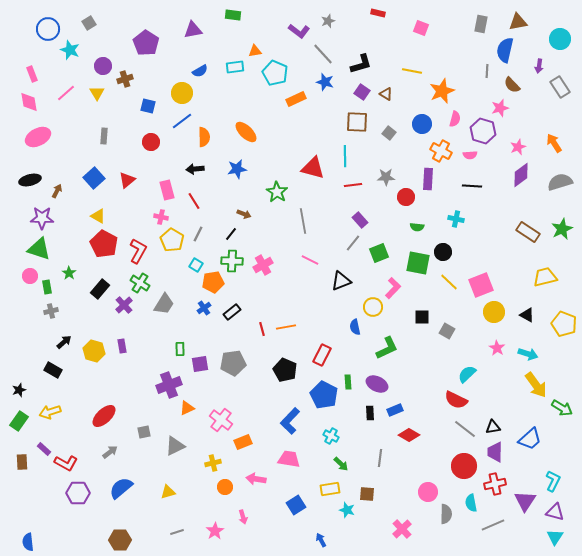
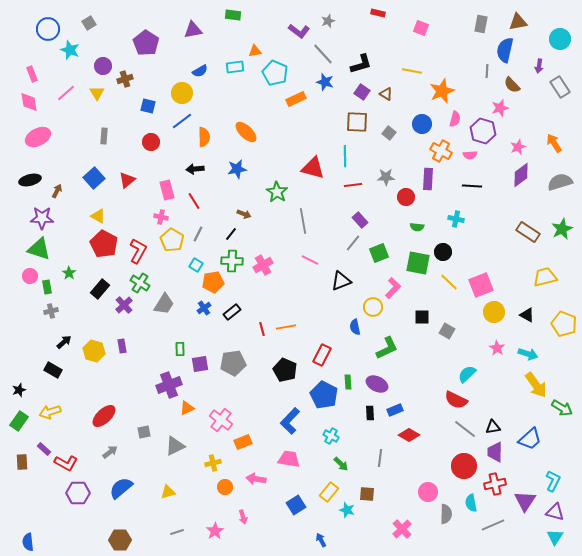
yellow rectangle at (330, 489): moved 1 px left, 3 px down; rotated 42 degrees counterclockwise
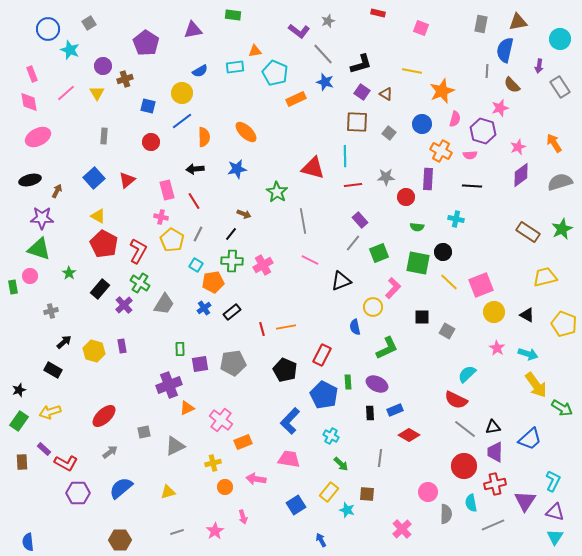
green rectangle at (47, 287): moved 34 px left
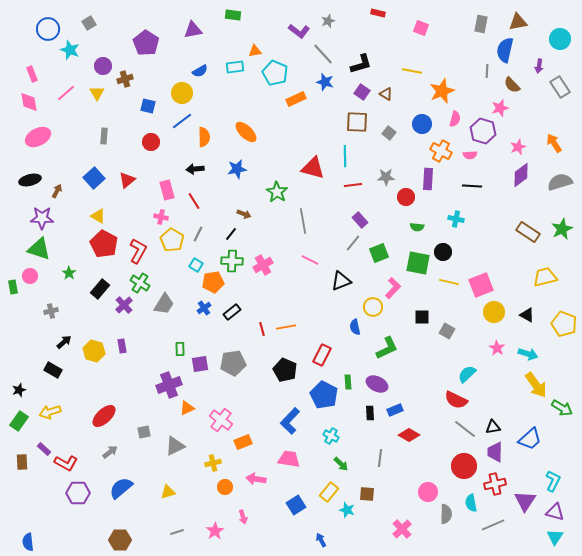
yellow line at (449, 282): rotated 30 degrees counterclockwise
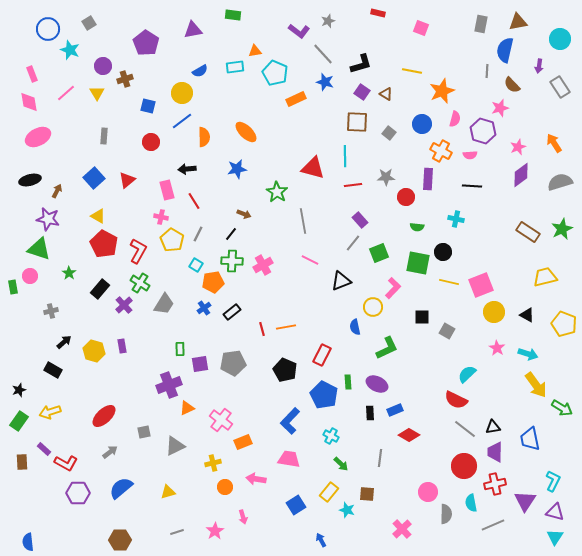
black arrow at (195, 169): moved 8 px left
purple star at (42, 218): moved 6 px right, 1 px down; rotated 10 degrees clockwise
blue trapezoid at (530, 439): rotated 120 degrees clockwise
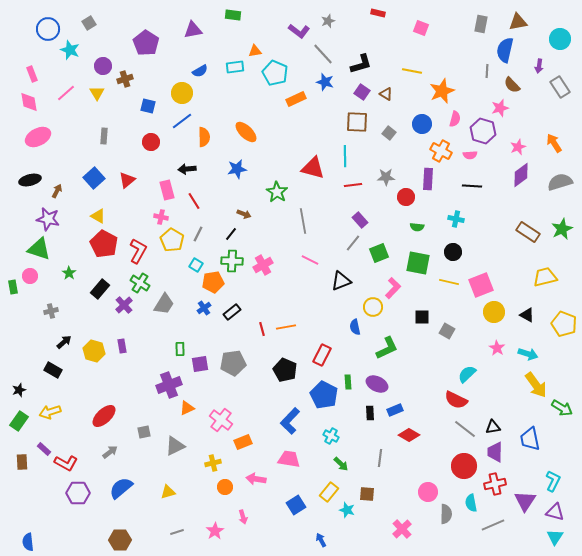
black circle at (443, 252): moved 10 px right
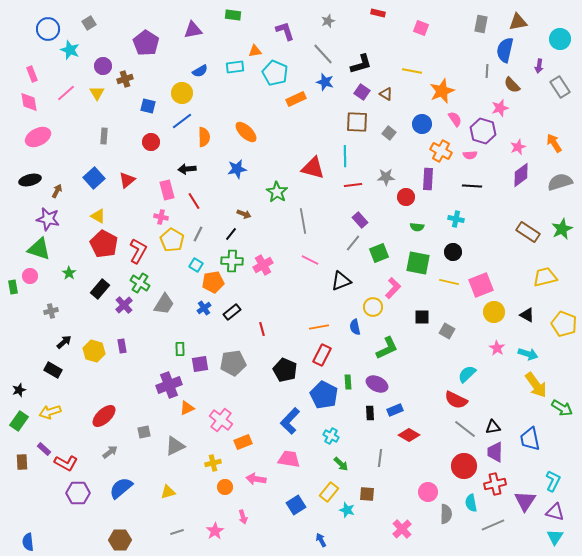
purple L-shape at (299, 31): moved 14 px left; rotated 145 degrees counterclockwise
pink semicircle at (455, 119): rotated 49 degrees counterclockwise
orange line at (286, 327): moved 33 px right
